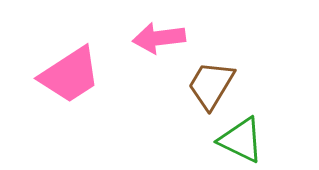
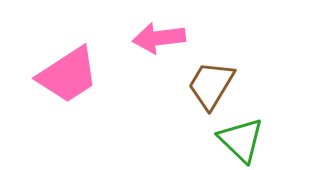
pink trapezoid: moved 2 px left
green triangle: rotated 18 degrees clockwise
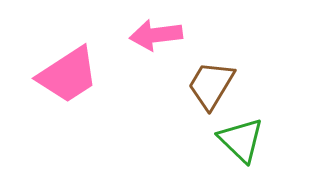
pink arrow: moved 3 px left, 3 px up
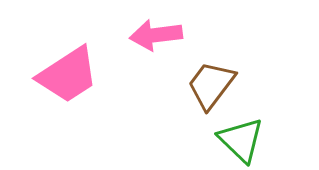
brown trapezoid: rotated 6 degrees clockwise
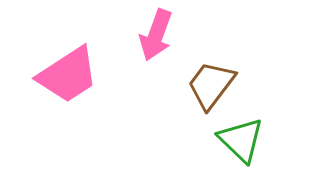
pink arrow: rotated 63 degrees counterclockwise
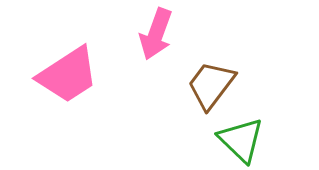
pink arrow: moved 1 px up
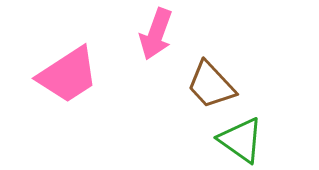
brown trapezoid: rotated 80 degrees counterclockwise
green triangle: rotated 9 degrees counterclockwise
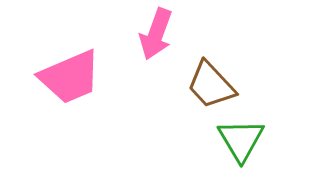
pink trapezoid: moved 2 px right, 2 px down; rotated 10 degrees clockwise
green triangle: rotated 24 degrees clockwise
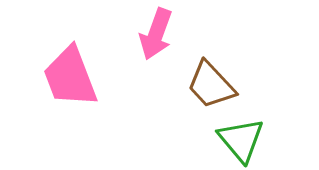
pink trapezoid: rotated 92 degrees clockwise
green triangle: rotated 9 degrees counterclockwise
